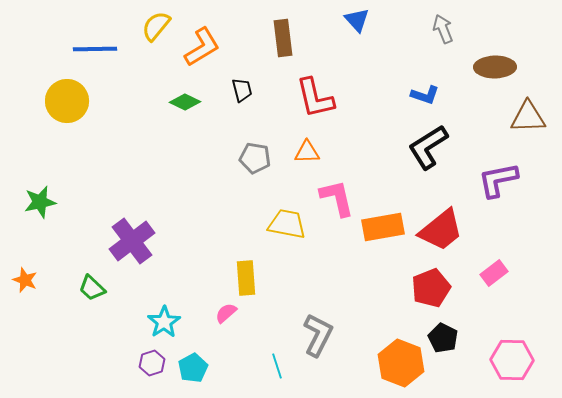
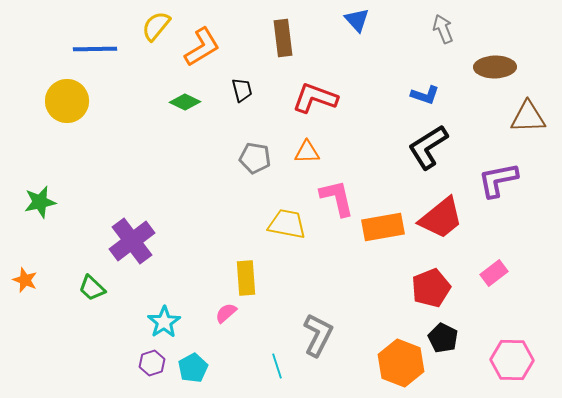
red L-shape: rotated 123 degrees clockwise
red trapezoid: moved 12 px up
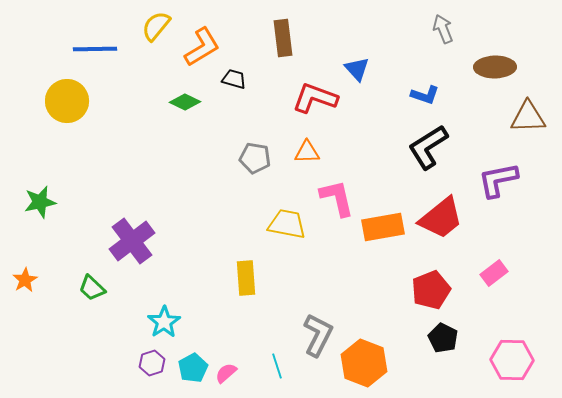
blue triangle: moved 49 px down
black trapezoid: moved 8 px left, 11 px up; rotated 60 degrees counterclockwise
orange star: rotated 20 degrees clockwise
red pentagon: moved 2 px down
pink semicircle: moved 60 px down
orange hexagon: moved 37 px left
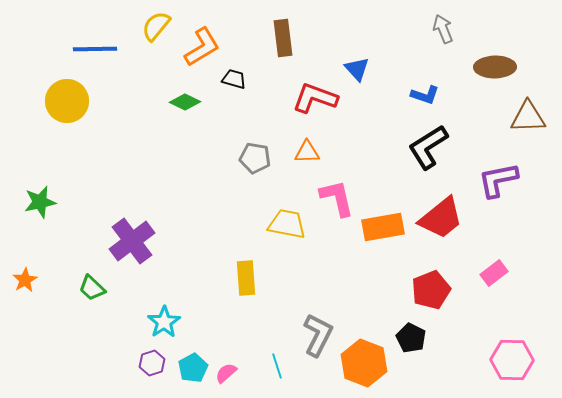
black pentagon: moved 32 px left
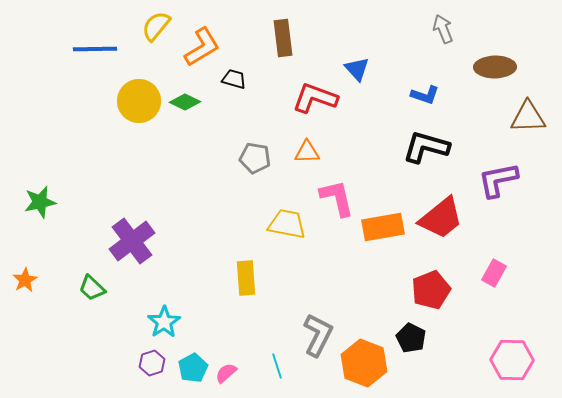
yellow circle: moved 72 px right
black L-shape: moved 2 px left; rotated 48 degrees clockwise
pink rectangle: rotated 24 degrees counterclockwise
